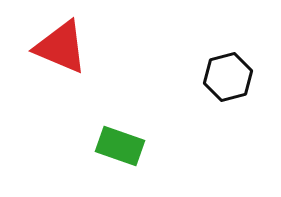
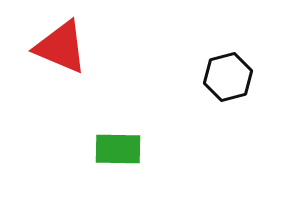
green rectangle: moved 2 px left, 3 px down; rotated 18 degrees counterclockwise
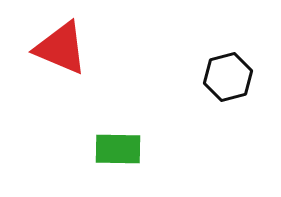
red triangle: moved 1 px down
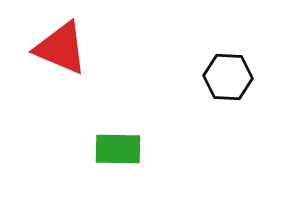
black hexagon: rotated 18 degrees clockwise
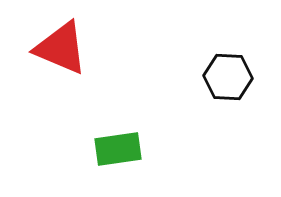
green rectangle: rotated 9 degrees counterclockwise
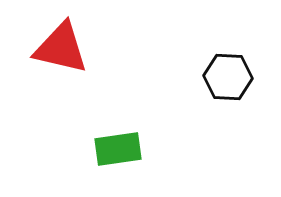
red triangle: rotated 10 degrees counterclockwise
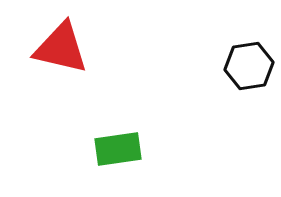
black hexagon: moved 21 px right, 11 px up; rotated 12 degrees counterclockwise
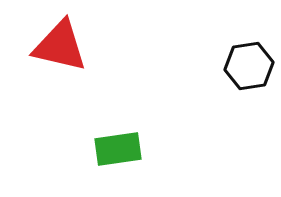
red triangle: moved 1 px left, 2 px up
